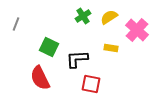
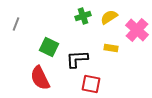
green cross: rotated 14 degrees clockwise
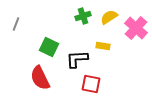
pink cross: moved 1 px left, 2 px up
yellow rectangle: moved 8 px left, 2 px up
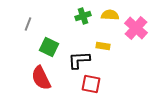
yellow semicircle: moved 1 px right, 2 px up; rotated 36 degrees clockwise
gray line: moved 12 px right
black L-shape: moved 2 px right, 1 px down
red semicircle: moved 1 px right
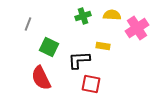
yellow semicircle: moved 2 px right
pink cross: moved 1 px right; rotated 15 degrees clockwise
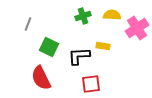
black L-shape: moved 4 px up
red square: rotated 18 degrees counterclockwise
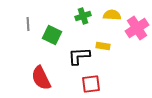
gray line: rotated 24 degrees counterclockwise
green square: moved 3 px right, 12 px up
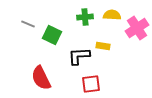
green cross: moved 2 px right, 1 px down; rotated 14 degrees clockwise
gray line: rotated 64 degrees counterclockwise
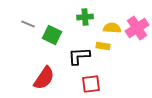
yellow semicircle: moved 13 px down
red semicircle: moved 3 px right; rotated 120 degrees counterclockwise
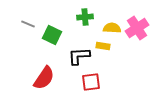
red square: moved 2 px up
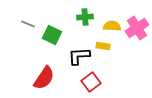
yellow semicircle: moved 2 px up
red square: rotated 30 degrees counterclockwise
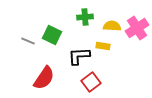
gray line: moved 17 px down
